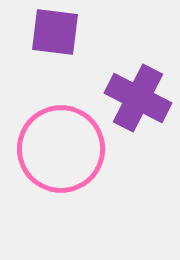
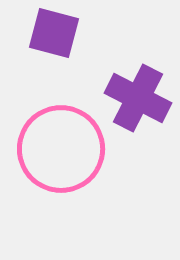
purple square: moved 1 px left, 1 px down; rotated 8 degrees clockwise
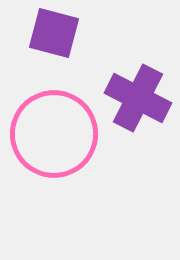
pink circle: moved 7 px left, 15 px up
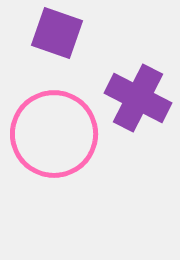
purple square: moved 3 px right; rotated 4 degrees clockwise
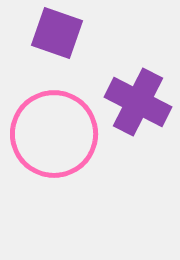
purple cross: moved 4 px down
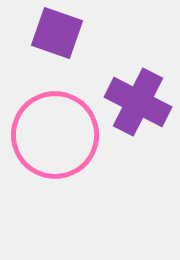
pink circle: moved 1 px right, 1 px down
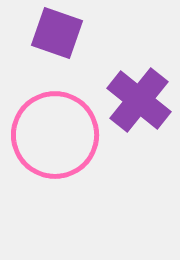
purple cross: moved 1 px right, 2 px up; rotated 12 degrees clockwise
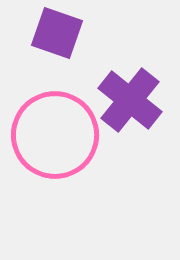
purple cross: moved 9 px left
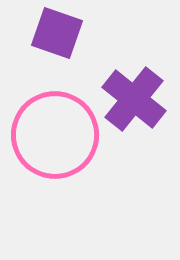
purple cross: moved 4 px right, 1 px up
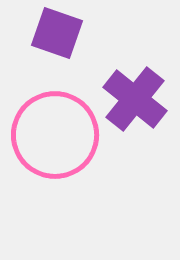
purple cross: moved 1 px right
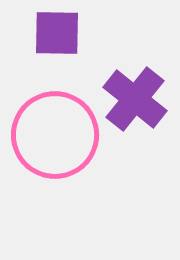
purple square: rotated 18 degrees counterclockwise
